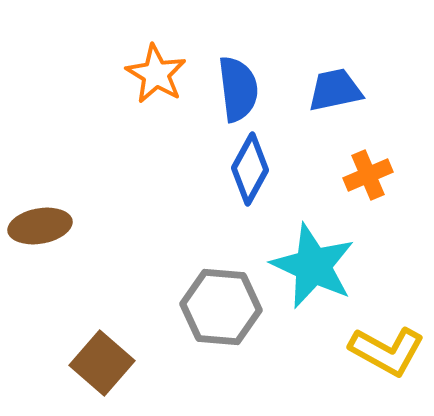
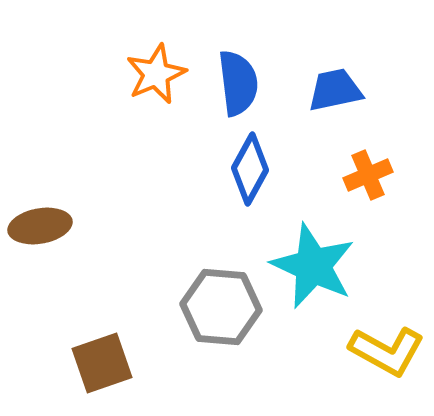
orange star: rotated 18 degrees clockwise
blue semicircle: moved 6 px up
brown square: rotated 30 degrees clockwise
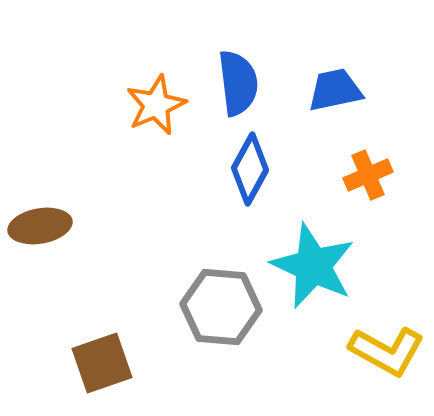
orange star: moved 31 px down
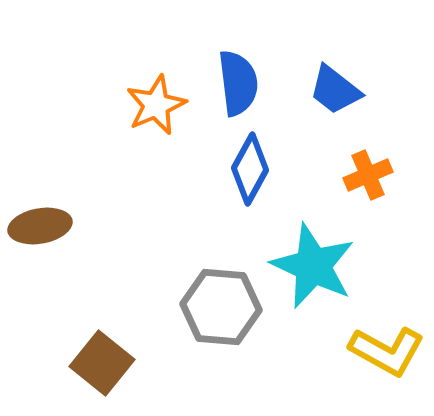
blue trapezoid: rotated 130 degrees counterclockwise
brown square: rotated 32 degrees counterclockwise
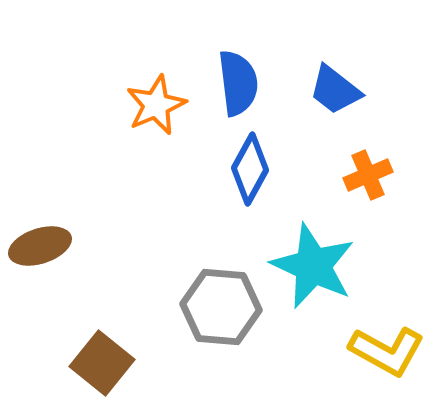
brown ellipse: moved 20 px down; rotated 8 degrees counterclockwise
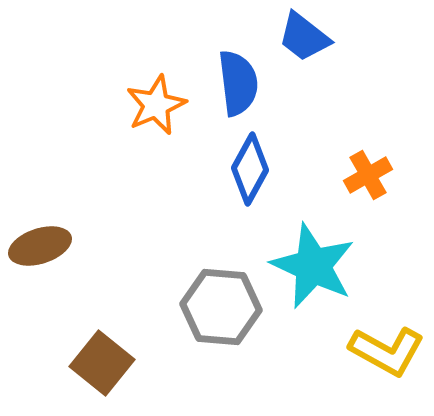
blue trapezoid: moved 31 px left, 53 px up
orange cross: rotated 6 degrees counterclockwise
